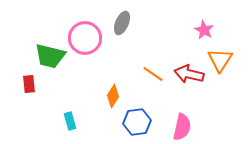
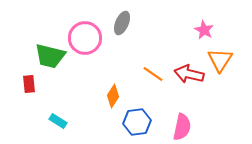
cyan rectangle: moved 12 px left; rotated 42 degrees counterclockwise
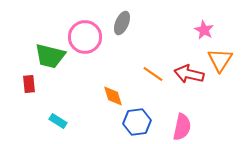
pink circle: moved 1 px up
orange diamond: rotated 50 degrees counterclockwise
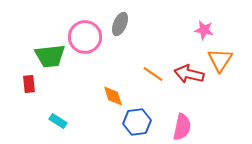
gray ellipse: moved 2 px left, 1 px down
pink star: rotated 18 degrees counterclockwise
green trapezoid: rotated 20 degrees counterclockwise
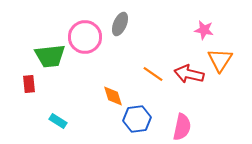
blue hexagon: moved 3 px up
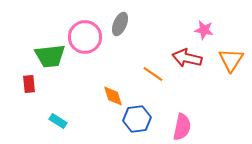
orange triangle: moved 11 px right
red arrow: moved 2 px left, 16 px up
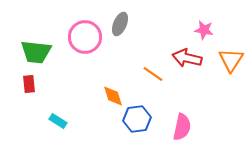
green trapezoid: moved 14 px left, 4 px up; rotated 12 degrees clockwise
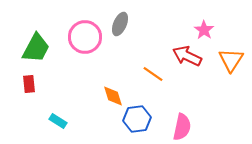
pink star: rotated 24 degrees clockwise
green trapezoid: moved 4 px up; rotated 68 degrees counterclockwise
red arrow: moved 2 px up; rotated 12 degrees clockwise
